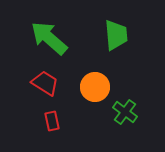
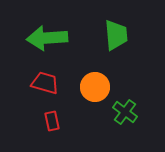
green arrow: moved 2 px left; rotated 45 degrees counterclockwise
red trapezoid: rotated 16 degrees counterclockwise
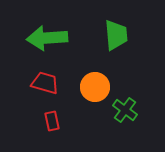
green cross: moved 2 px up
